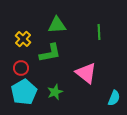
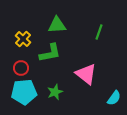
green line: rotated 21 degrees clockwise
pink triangle: moved 1 px down
cyan pentagon: rotated 25 degrees clockwise
cyan semicircle: rotated 14 degrees clockwise
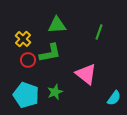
red circle: moved 7 px right, 8 px up
cyan pentagon: moved 2 px right, 3 px down; rotated 25 degrees clockwise
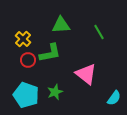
green triangle: moved 4 px right
green line: rotated 49 degrees counterclockwise
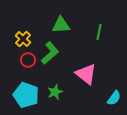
green line: rotated 42 degrees clockwise
green L-shape: rotated 30 degrees counterclockwise
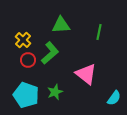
yellow cross: moved 1 px down
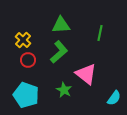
green line: moved 1 px right, 1 px down
green L-shape: moved 9 px right, 1 px up
green star: moved 9 px right, 2 px up; rotated 21 degrees counterclockwise
